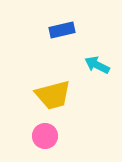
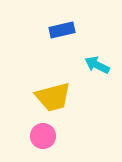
yellow trapezoid: moved 2 px down
pink circle: moved 2 px left
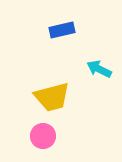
cyan arrow: moved 2 px right, 4 px down
yellow trapezoid: moved 1 px left
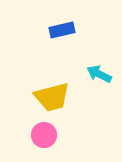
cyan arrow: moved 5 px down
pink circle: moved 1 px right, 1 px up
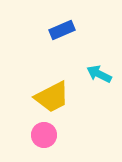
blue rectangle: rotated 10 degrees counterclockwise
yellow trapezoid: rotated 12 degrees counterclockwise
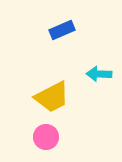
cyan arrow: rotated 25 degrees counterclockwise
pink circle: moved 2 px right, 2 px down
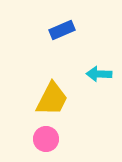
yellow trapezoid: moved 2 px down; rotated 36 degrees counterclockwise
pink circle: moved 2 px down
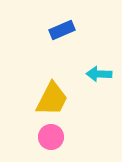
pink circle: moved 5 px right, 2 px up
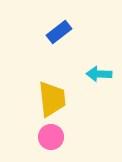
blue rectangle: moved 3 px left, 2 px down; rotated 15 degrees counterclockwise
yellow trapezoid: rotated 33 degrees counterclockwise
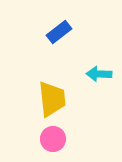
pink circle: moved 2 px right, 2 px down
